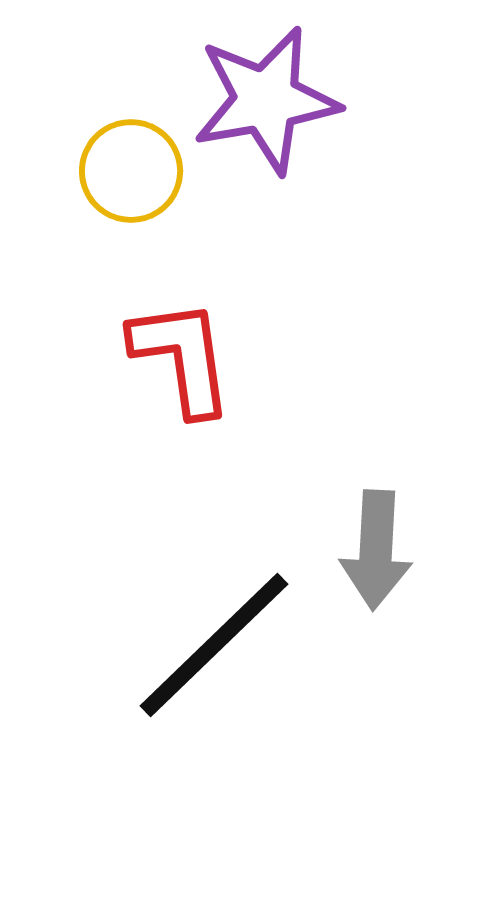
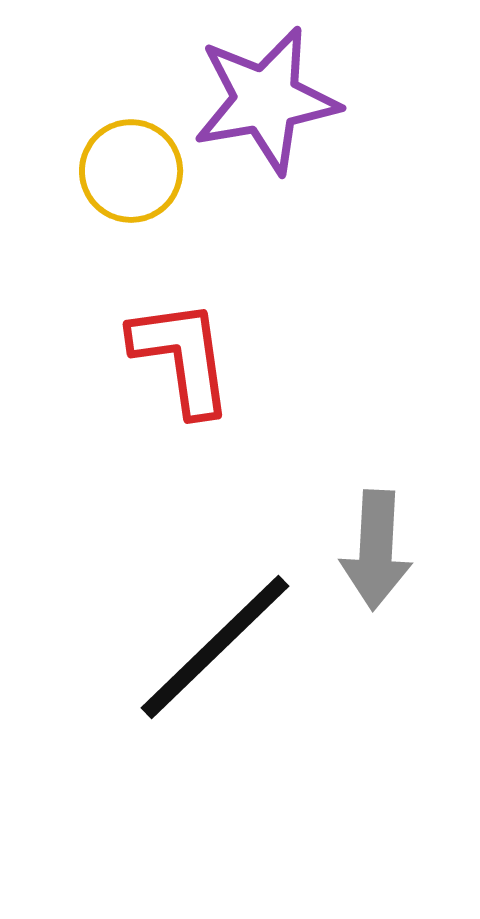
black line: moved 1 px right, 2 px down
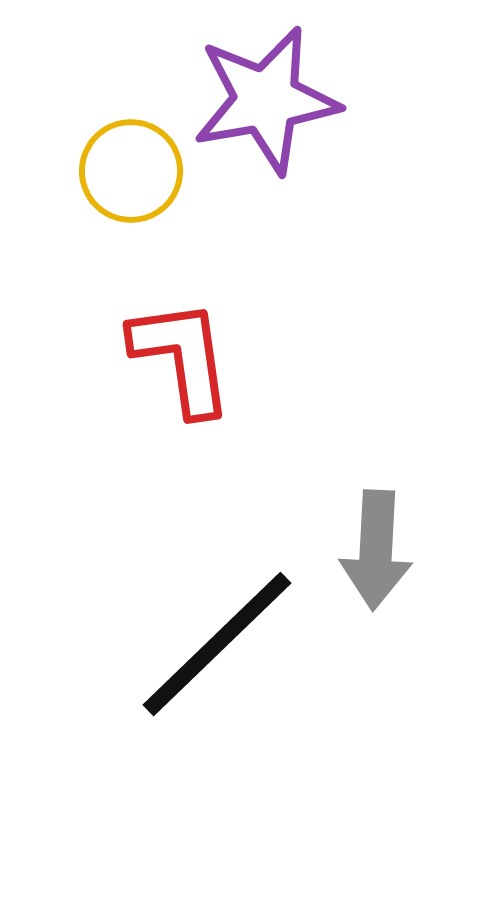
black line: moved 2 px right, 3 px up
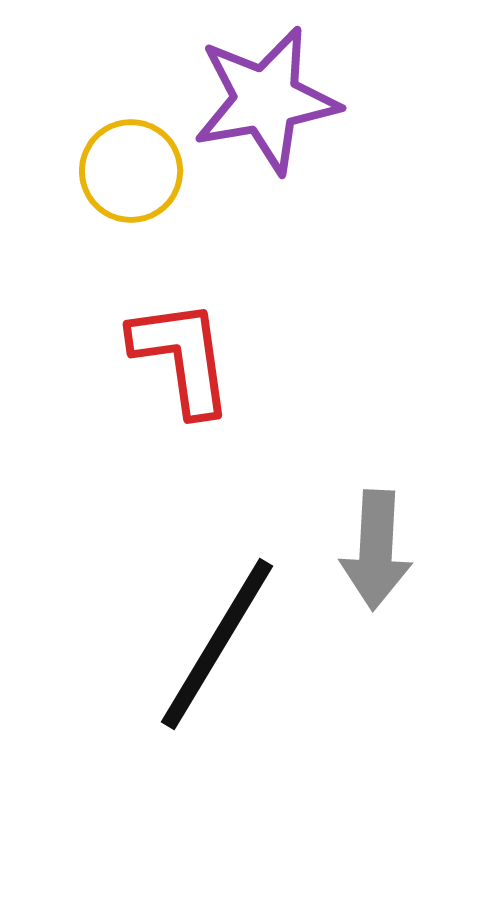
black line: rotated 15 degrees counterclockwise
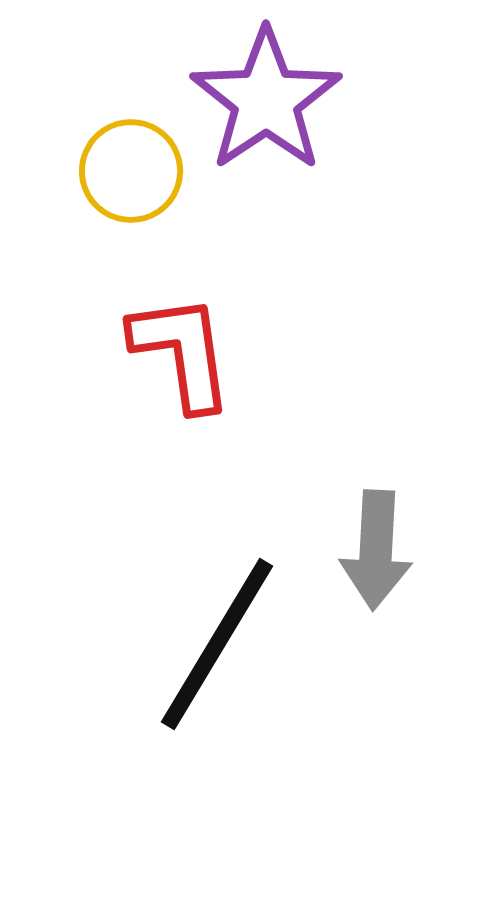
purple star: rotated 24 degrees counterclockwise
red L-shape: moved 5 px up
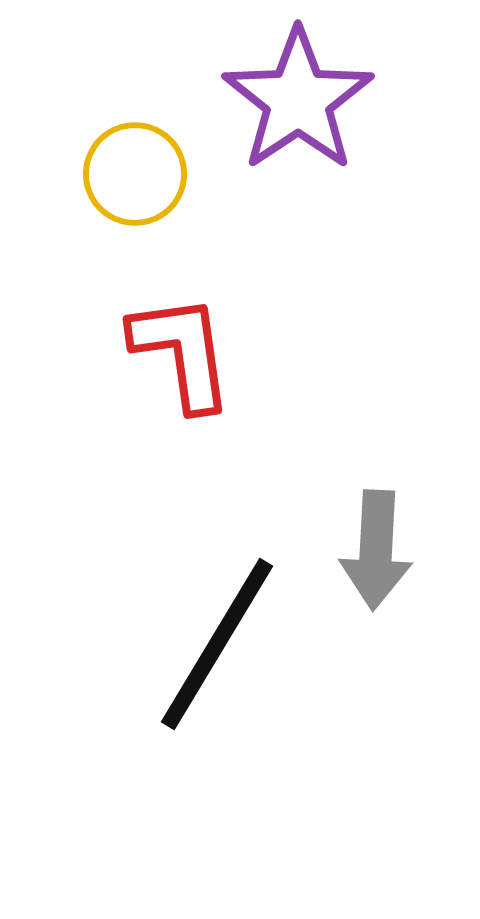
purple star: moved 32 px right
yellow circle: moved 4 px right, 3 px down
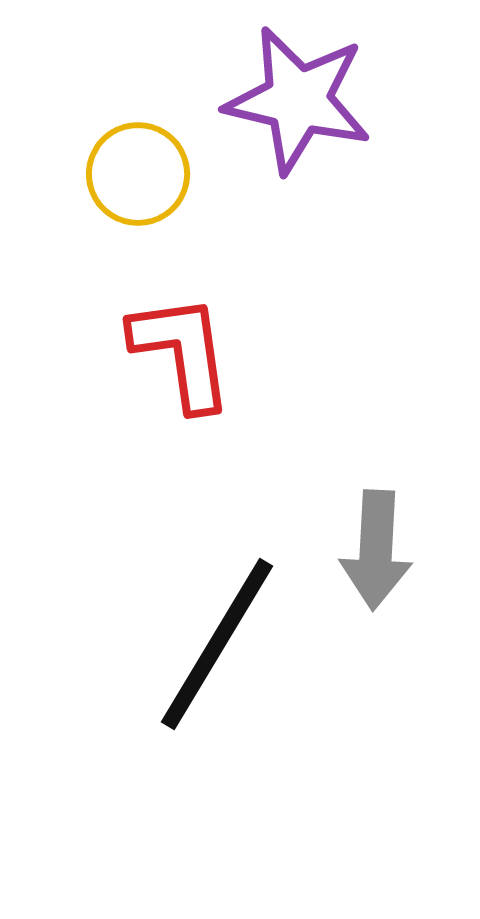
purple star: rotated 25 degrees counterclockwise
yellow circle: moved 3 px right
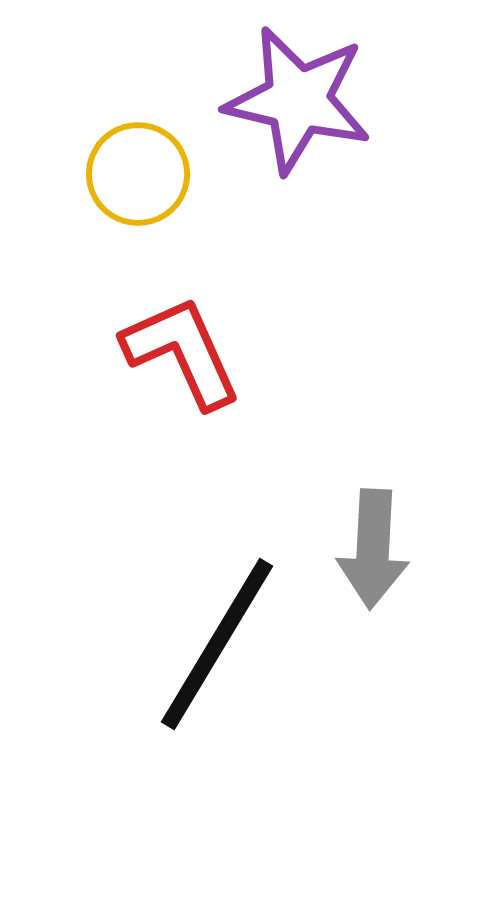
red L-shape: rotated 16 degrees counterclockwise
gray arrow: moved 3 px left, 1 px up
